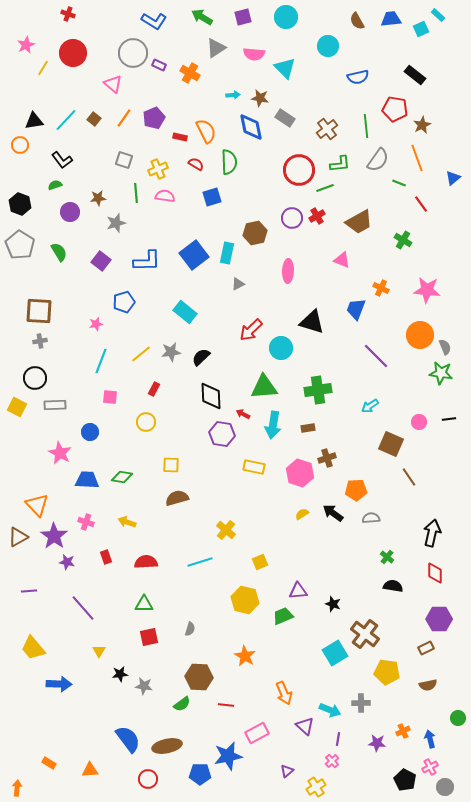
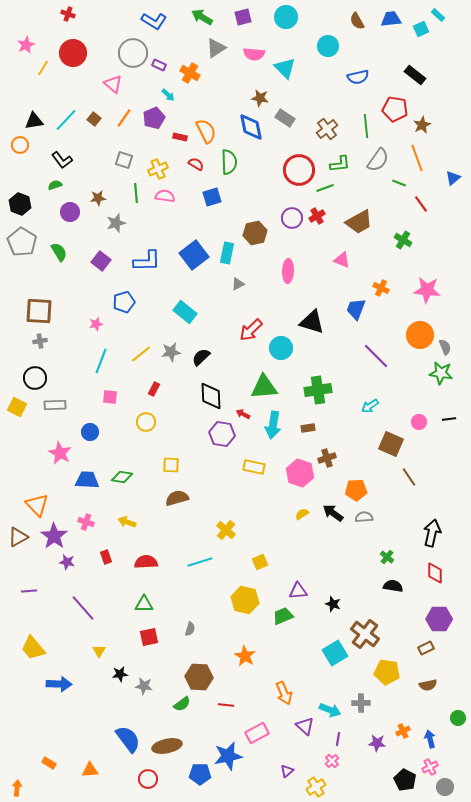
cyan arrow at (233, 95): moved 65 px left; rotated 48 degrees clockwise
gray pentagon at (20, 245): moved 2 px right, 3 px up
gray semicircle at (371, 518): moved 7 px left, 1 px up
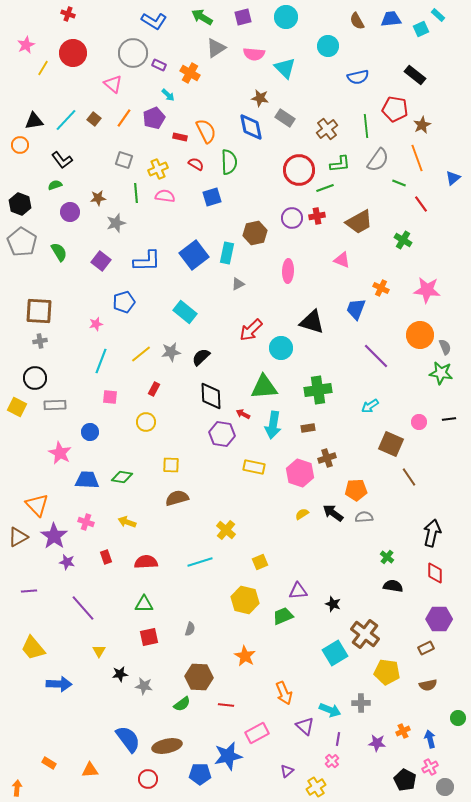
red cross at (317, 216): rotated 21 degrees clockwise
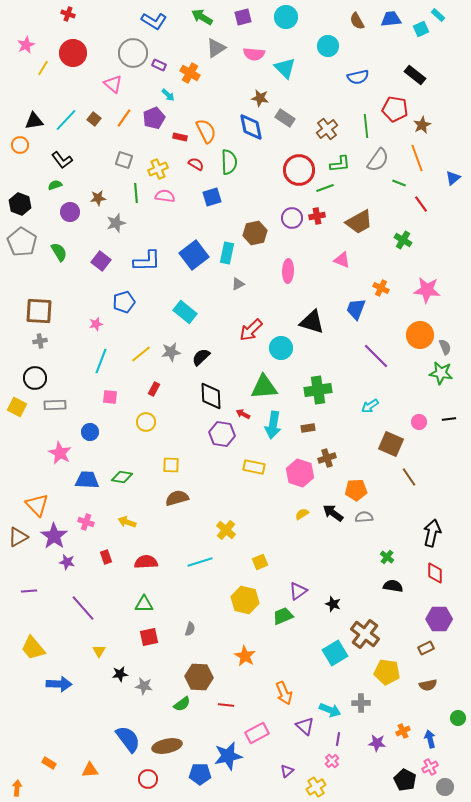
purple triangle at (298, 591): rotated 30 degrees counterclockwise
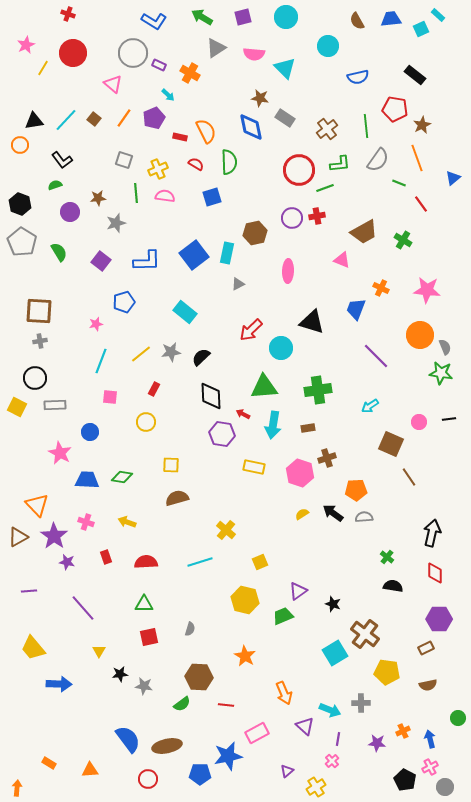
brown trapezoid at (359, 222): moved 5 px right, 10 px down
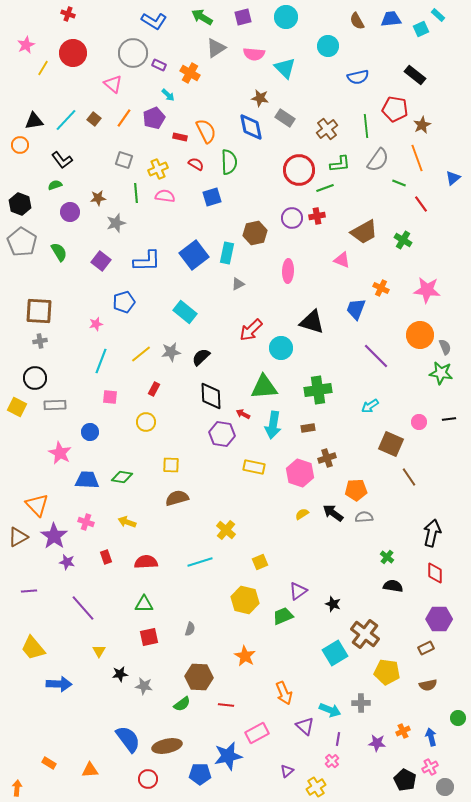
blue arrow at (430, 739): moved 1 px right, 2 px up
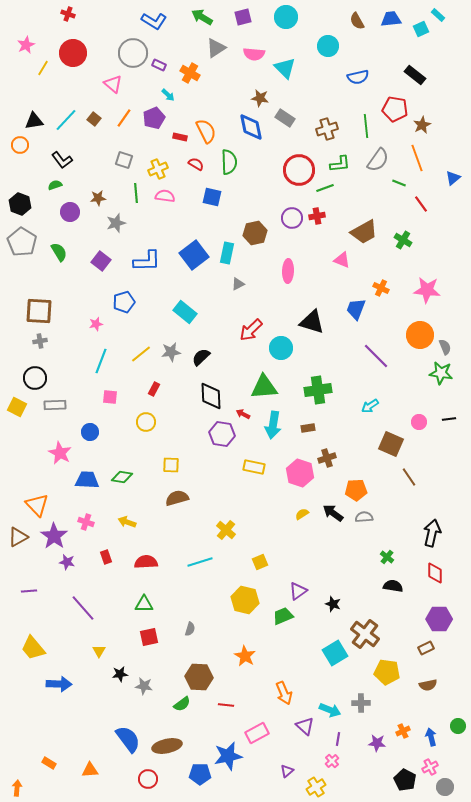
brown cross at (327, 129): rotated 20 degrees clockwise
blue square at (212, 197): rotated 30 degrees clockwise
green circle at (458, 718): moved 8 px down
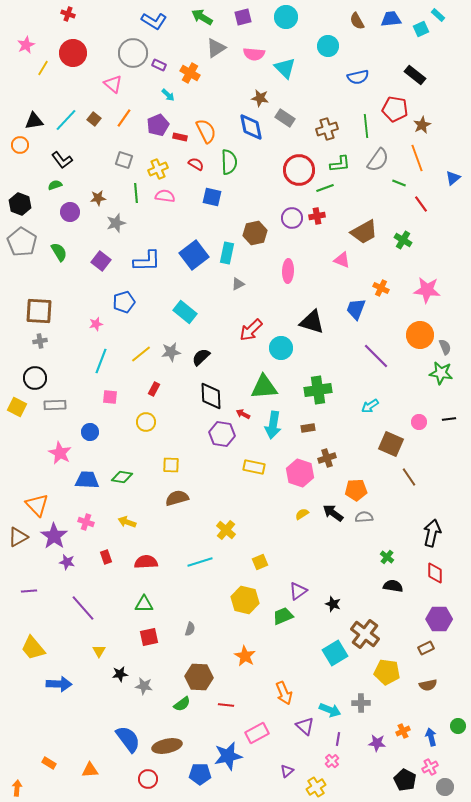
purple pentagon at (154, 118): moved 4 px right, 7 px down
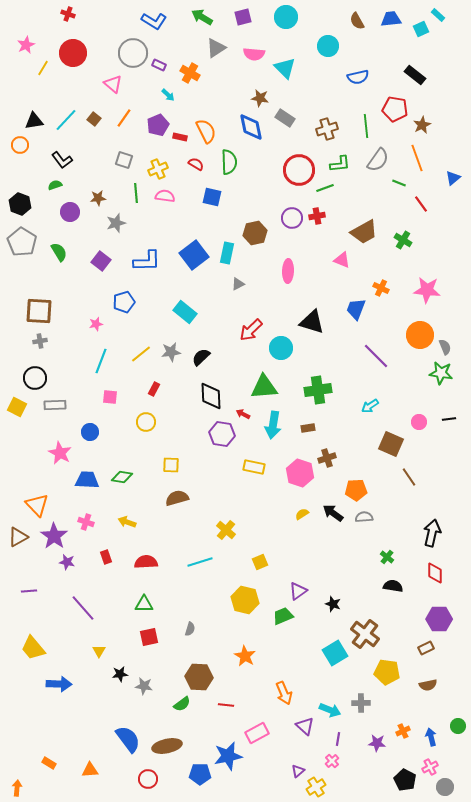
purple triangle at (287, 771): moved 11 px right
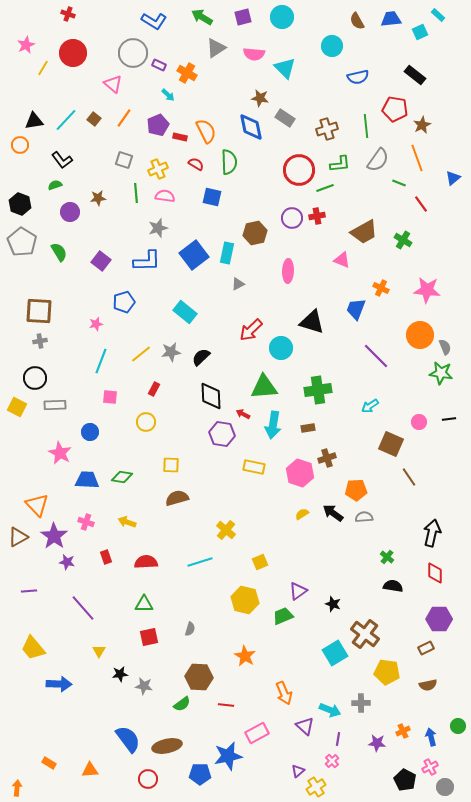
cyan circle at (286, 17): moved 4 px left
cyan square at (421, 29): moved 1 px left, 3 px down
cyan circle at (328, 46): moved 4 px right
orange cross at (190, 73): moved 3 px left
gray star at (116, 223): moved 42 px right, 5 px down
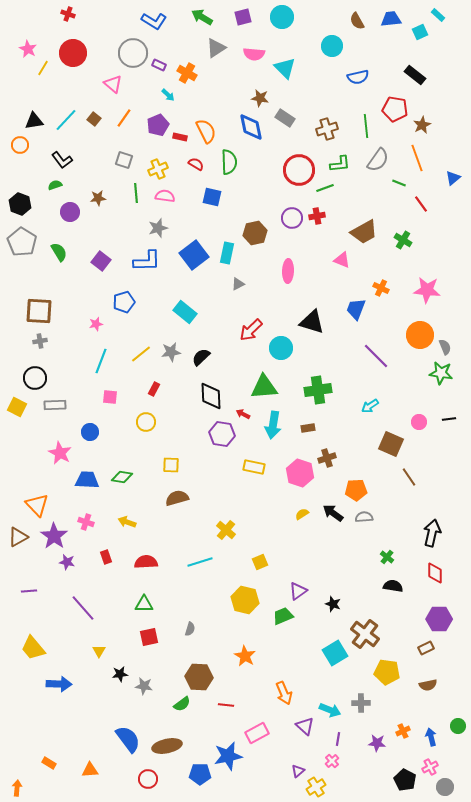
pink star at (26, 45): moved 2 px right, 4 px down; rotated 18 degrees counterclockwise
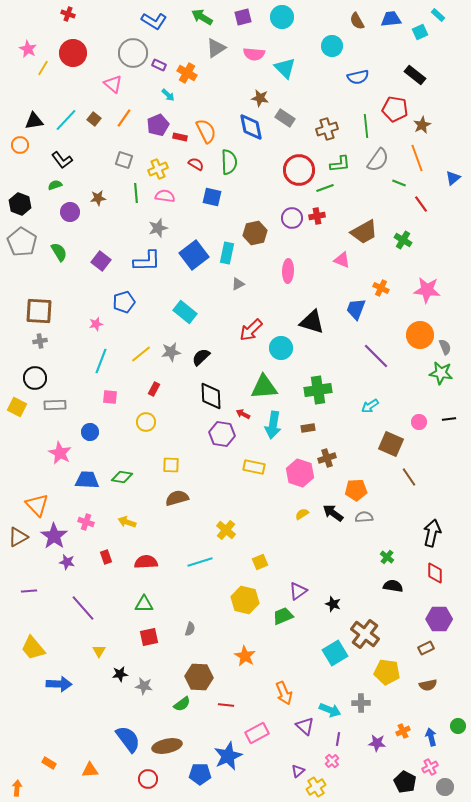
blue star at (228, 756): rotated 12 degrees counterclockwise
black pentagon at (405, 780): moved 2 px down
